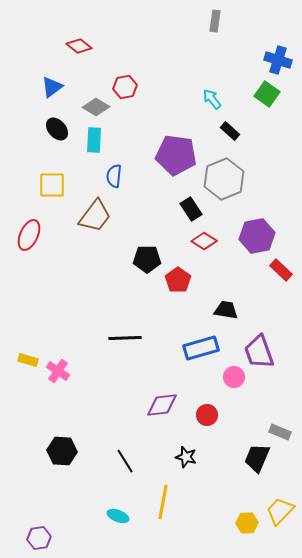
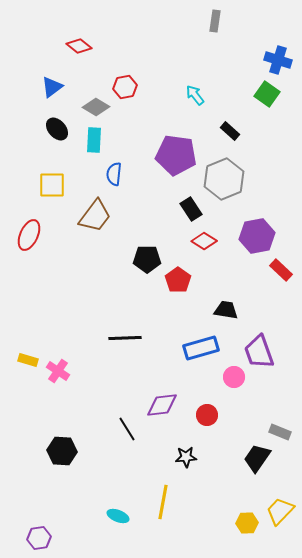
cyan arrow at (212, 99): moved 17 px left, 4 px up
blue semicircle at (114, 176): moved 2 px up
black star at (186, 457): rotated 20 degrees counterclockwise
black trapezoid at (257, 458): rotated 12 degrees clockwise
black line at (125, 461): moved 2 px right, 32 px up
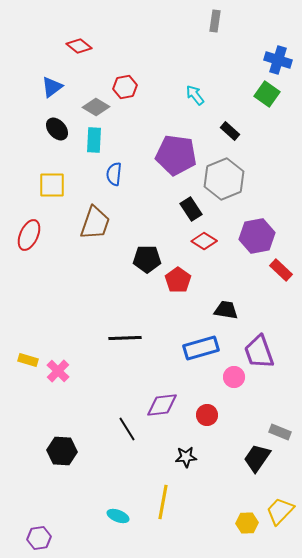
brown trapezoid at (95, 216): moved 7 px down; rotated 18 degrees counterclockwise
pink cross at (58, 371): rotated 10 degrees clockwise
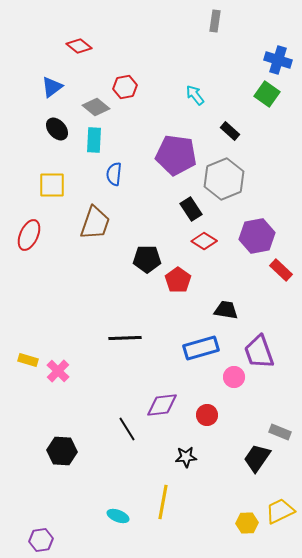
gray diamond at (96, 107): rotated 8 degrees clockwise
yellow trapezoid at (280, 511): rotated 20 degrees clockwise
purple hexagon at (39, 538): moved 2 px right, 2 px down
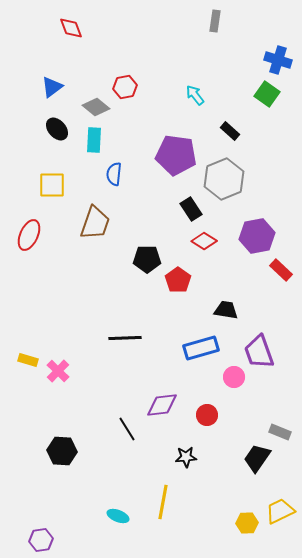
red diamond at (79, 46): moved 8 px left, 18 px up; rotated 30 degrees clockwise
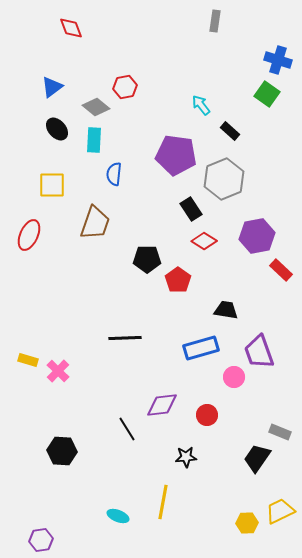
cyan arrow at (195, 95): moved 6 px right, 10 px down
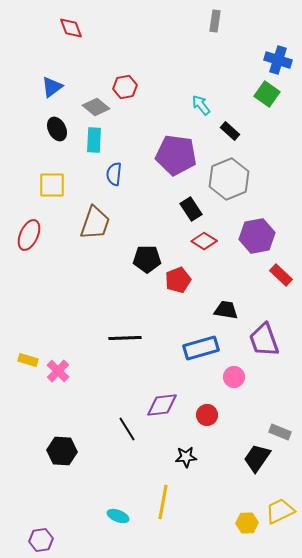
black ellipse at (57, 129): rotated 15 degrees clockwise
gray hexagon at (224, 179): moved 5 px right
red rectangle at (281, 270): moved 5 px down
red pentagon at (178, 280): rotated 15 degrees clockwise
purple trapezoid at (259, 352): moved 5 px right, 12 px up
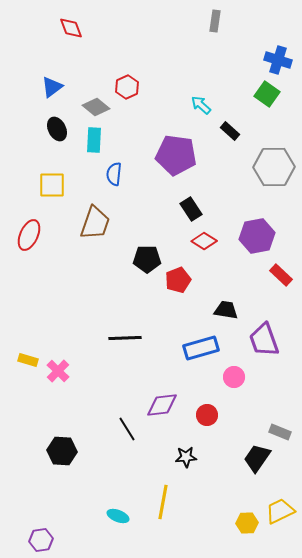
red hexagon at (125, 87): moved 2 px right; rotated 15 degrees counterclockwise
cyan arrow at (201, 105): rotated 10 degrees counterclockwise
gray hexagon at (229, 179): moved 45 px right, 12 px up; rotated 21 degrees clockwise
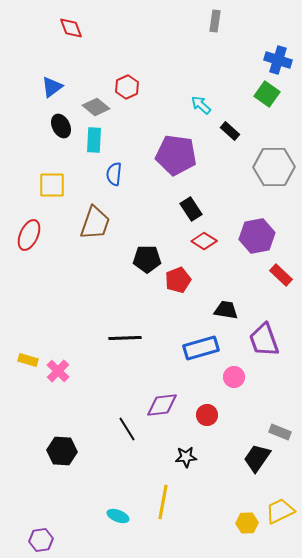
black ellipse at (57, 129): moved 4 px right, 3 px up
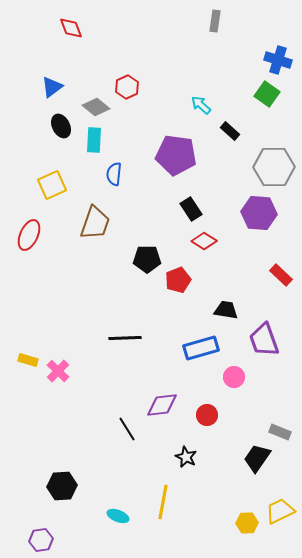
yellow square at (52, 185): rotated 24 degrees counterclockwise
purple hexagon at (257, 236): moved 2 px right, 23 px up; rotated 16 degrees clockwise
black hexagon at (62, 451): moved 35 px down; rotated 8 degrees counterclockwise
black star at (186, 457): rotated 30 degrees clockwise
